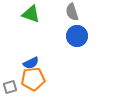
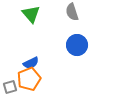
green triangle: rotated 30 degrees clockwise
blue circle: moved 9 px down
orange pentagon: moved 4 px left; rotated 15 degrees counterclockwise
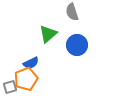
green triangle: moved 17 px right, 20 px down; rotated 30 degrees clockwise
orange pentagon: moved 3 px left
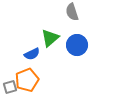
green triangle: moved 2 px right, 4 px down
blue semicircle: moved 1 px right, 9 px up
orange pentagon: moved 1 px right, 1 px down
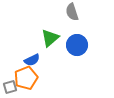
blue semicircle: moved 6 px down
orange pentagon: moved 1 px left, 2 px up
